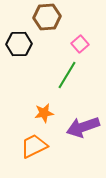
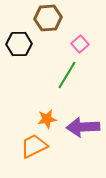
brown hexagon: moved 1 px right, 1 px down
orange star: moved 3 px right, 6 px down
purple arrow: rotated 16 degrees clockwise
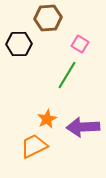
pink square: rotated 18 degrees counterclockwise
orange star: rotated 18 degrees counterclockwise
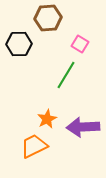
green line: moved 1 px left
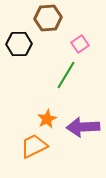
pink square: rotated 24 degrees clockwise
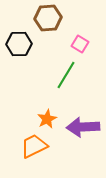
pink square: rotated 24 degrees counterclockwise
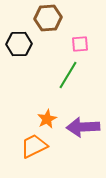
pink square: rotated 36 degrees counterclockwise
green line: moved 2 px right
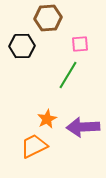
black hexagon: moved 3 px right, 2 px down
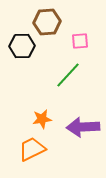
brown hexagon: moved 1 px left, 4 px down
pink square: moved 3 px up
green line: rotated 12 degrees clockwise
orange star: moved 5 px left; rotated 18 degrees clockwise
orange trapezoid: moved 2 px left, 3 px down
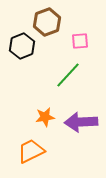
brown hexagon: rotated 16 degrees counterclockwise
black hexagon: rotated 20 degrees counterclockwise
orange star: moved 3 px right, 2 px up
purple arrow: moved 2 px left, 5 px up
orange trapezoid: moved 1 px left, 2 px down
